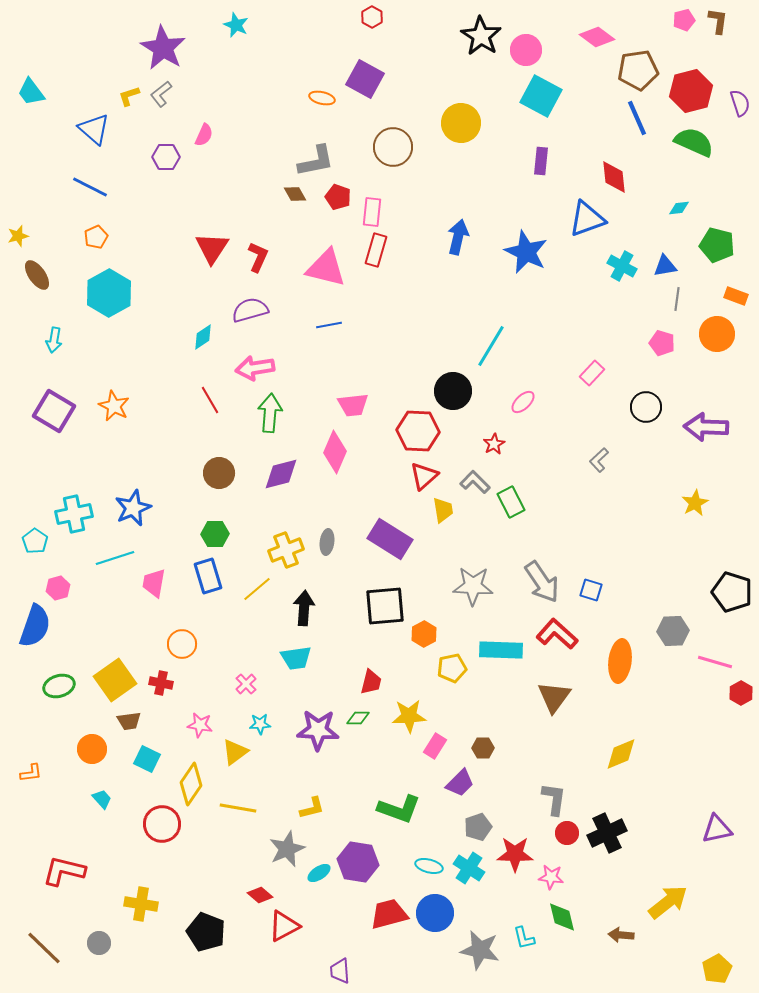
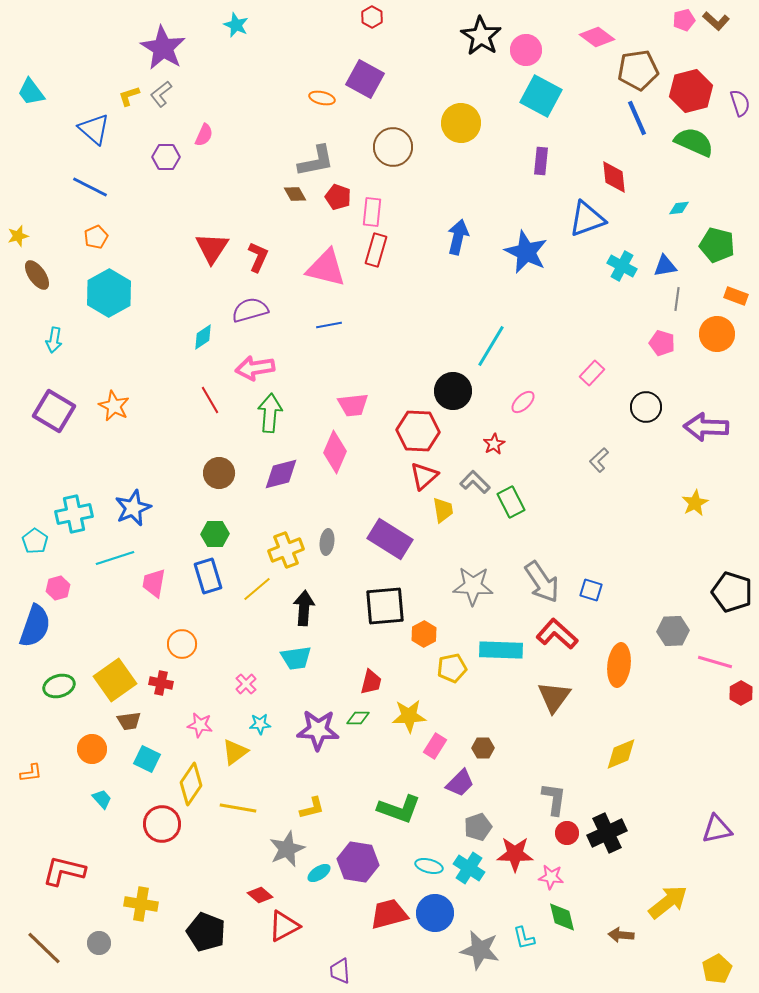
brown L-shape at (718, 21): moved 2 px left; rotated 124 degrees clockwise
orange ellipse at (620, 661): moved 1 px left, 4 px down
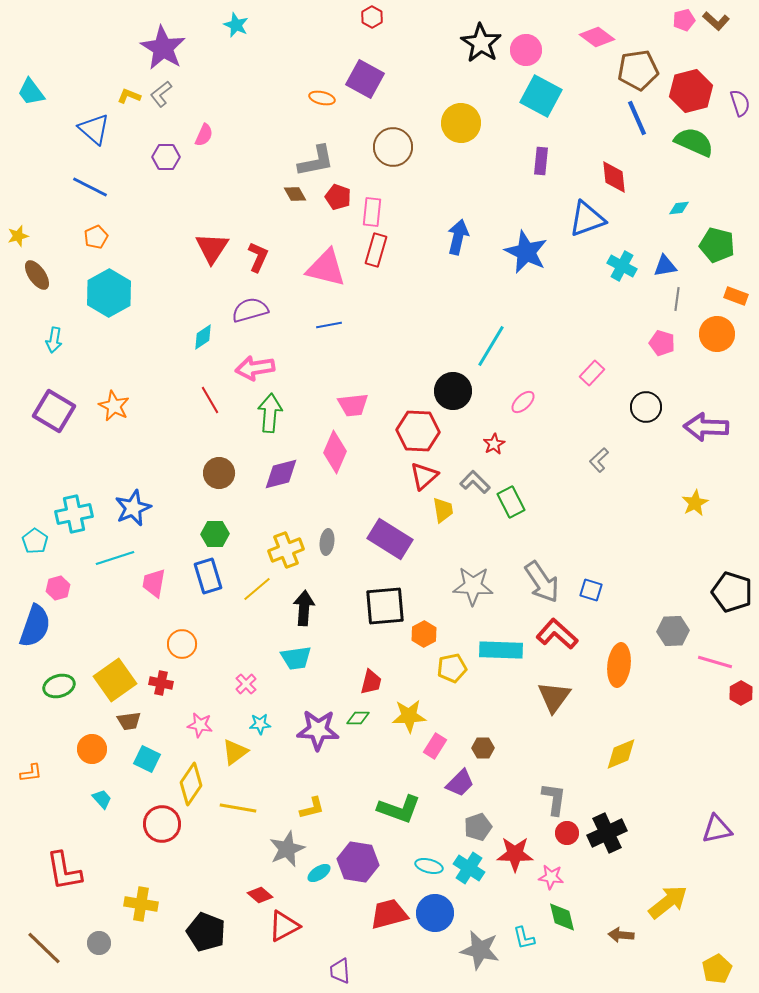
black star at (481, 36): moved 7 px down
yellow L-shape at (129, 96): rotated 40 degrees clockwise
red L-shape at (64, 871): rotated 114 degrees counterclockwise
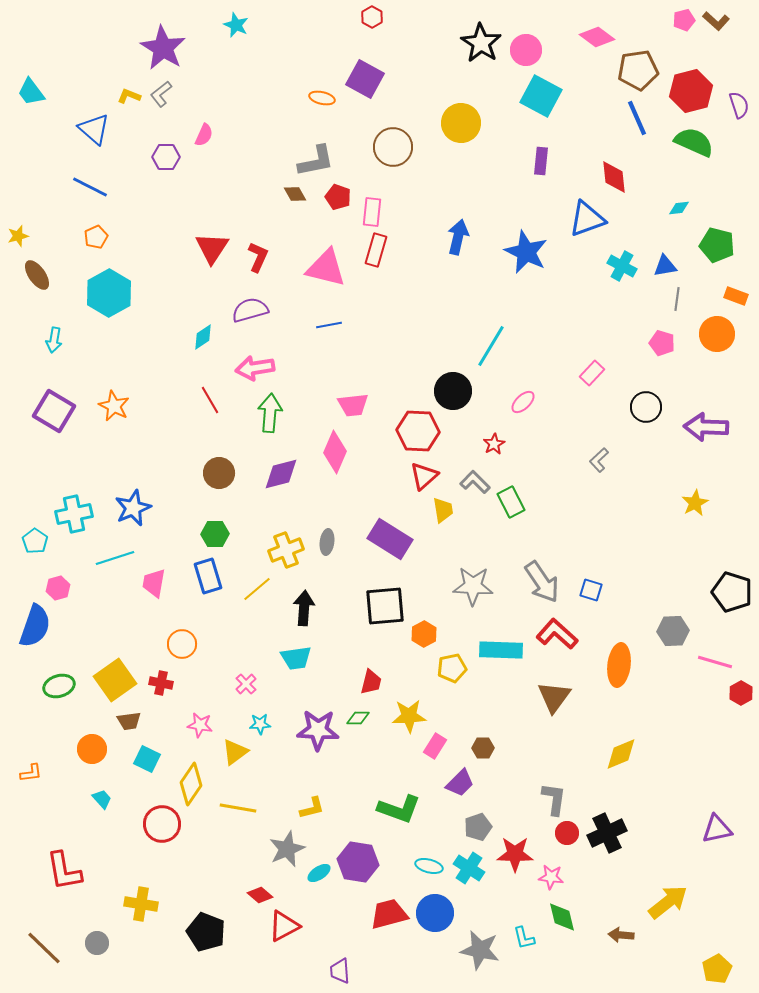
purple semicircle at (740, 103): moved 1 px left, 2 px down
gray circle at (99, 943): moved 2 px left
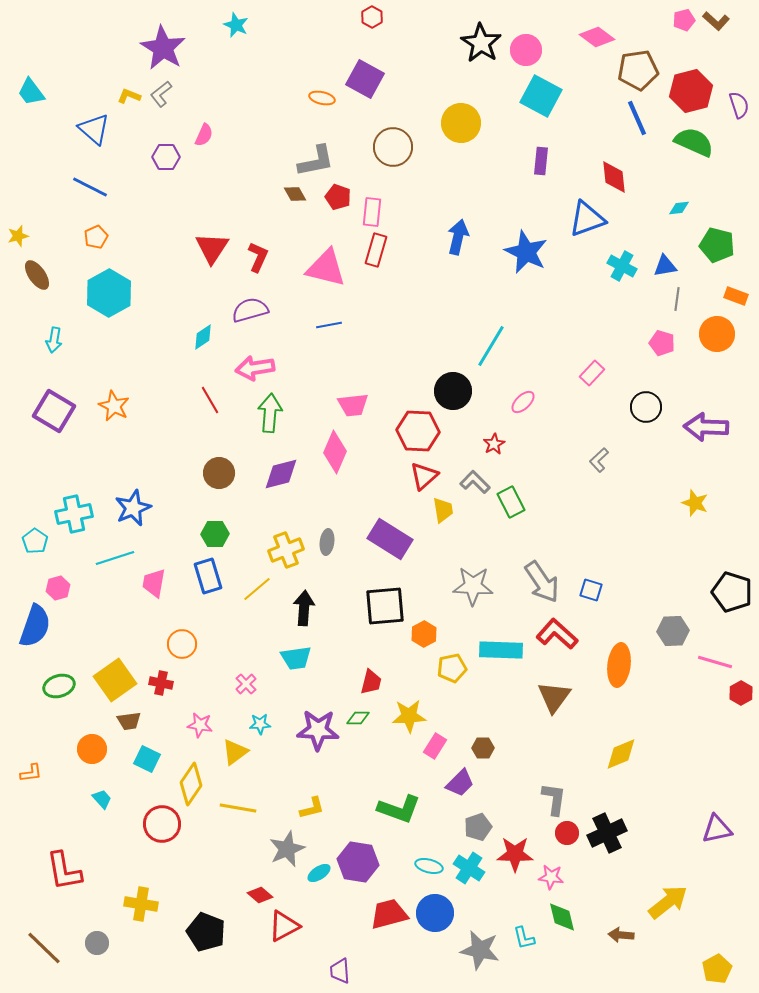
yellow star at (695, 503): rotated 24 degrees counterclockwise
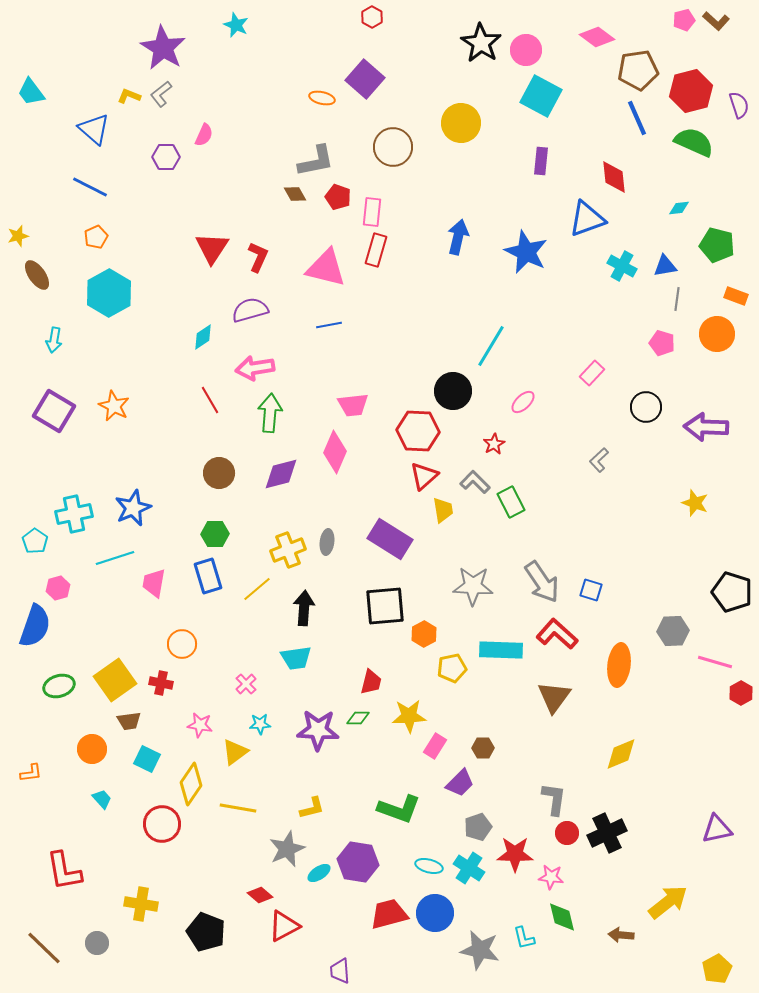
purple square at (365, 79): rotated 12 degrees clockwise
yellow cross at (286, 550): moved 2 px right
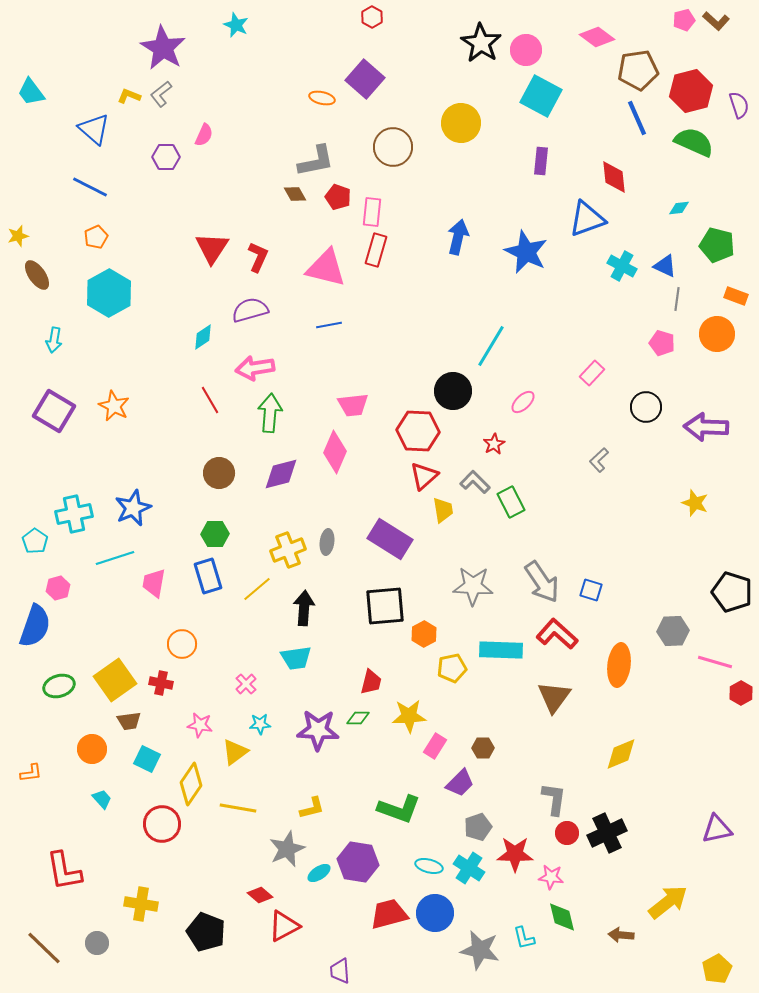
blue triangle at (665, 266): rotated 35 degrees clockwise
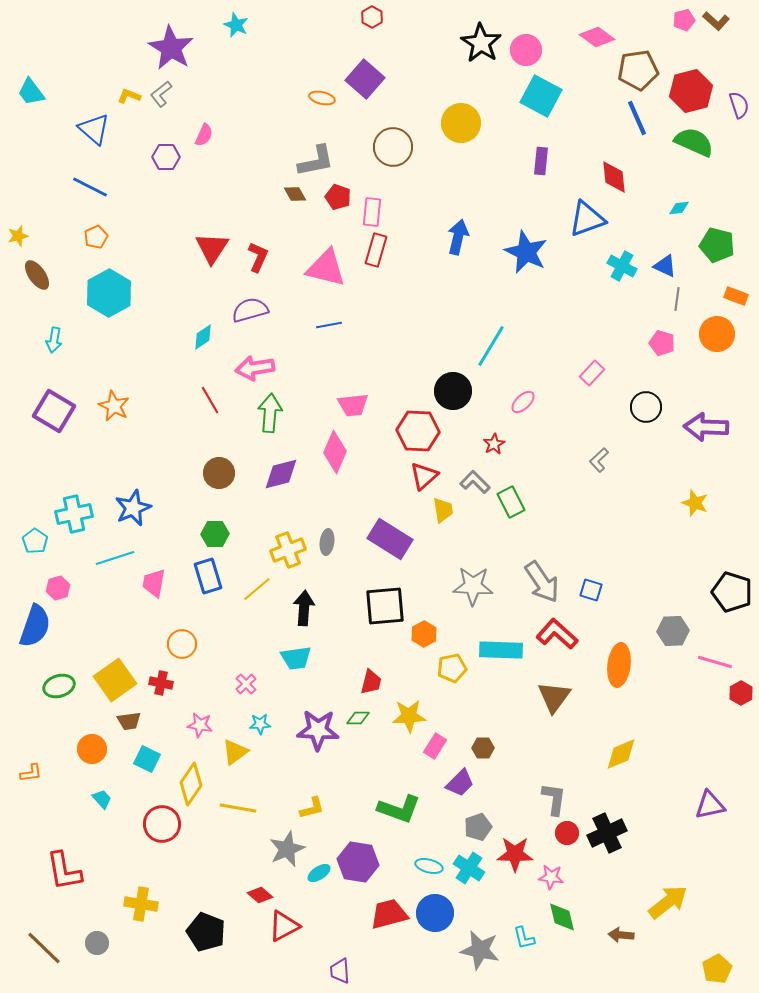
purple star at (163, 48): moved 8 px right
purple triangle at (717, 829): moved 7 px left, 24 px up
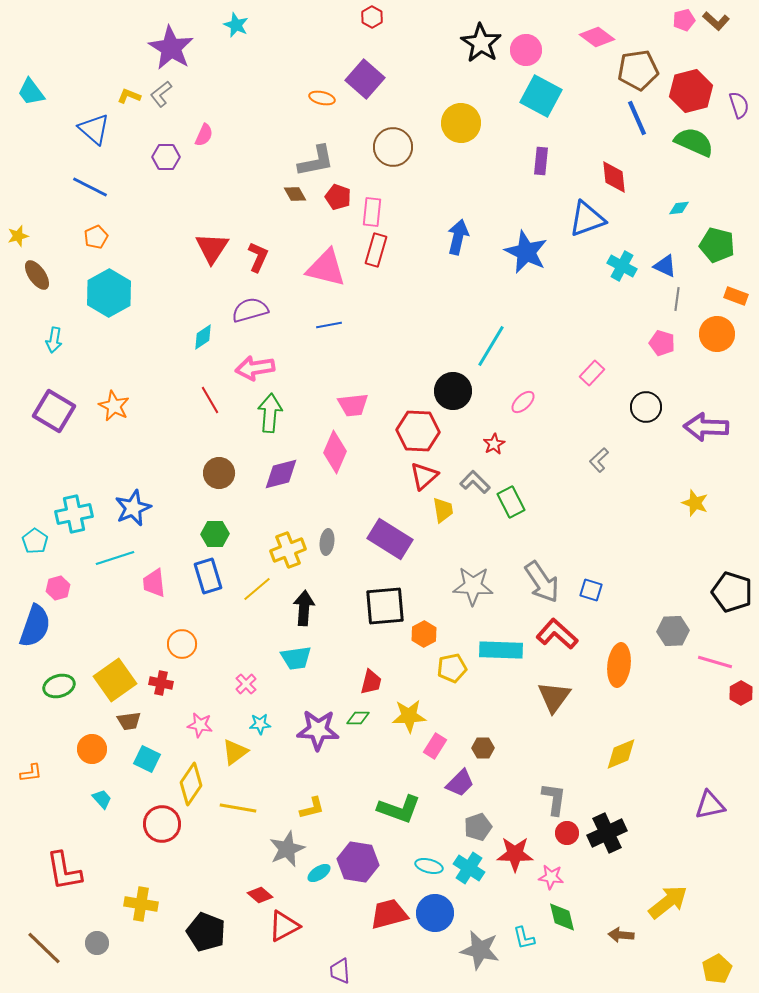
pink trapezoid at (154, 583): rotated 16 degrees counterclockwise
